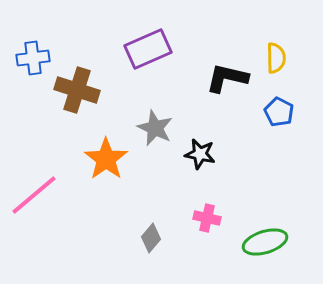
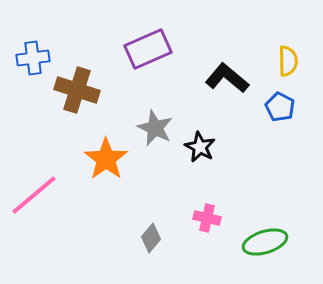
yellow semicircle: moved 12 px right, 3 px down
black L-shape: rotated 27 degrees clockwise
blue pentagon: moved 1 px right, 5 px up
black star: moved 7 px up; rotated 16 degrees clockwise
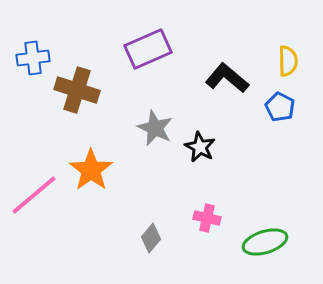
orange star: moved 15 px left, 11 px down
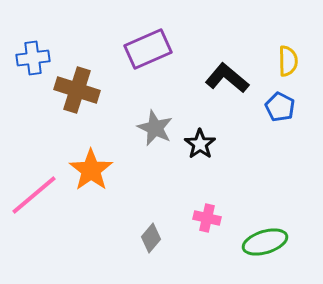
black star: moved 3 px up; rotated 8 degrees clockwise
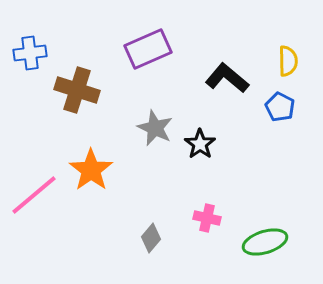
blue cross: moved 3 px left, 5 px up
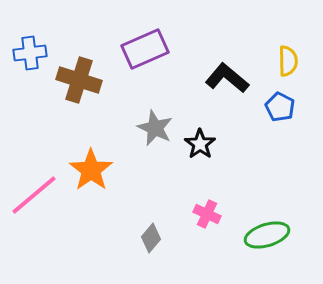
purple rectangle: moved 3 px left
brown cross: moved 2 px right, 10 px up
pink cross: moved 4 px up; rotated 12 degrees clockwise
green ellipse: moved 2 px right, 7 px up
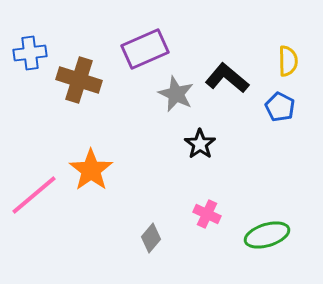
gray star: moved 21 px right, 34 px up
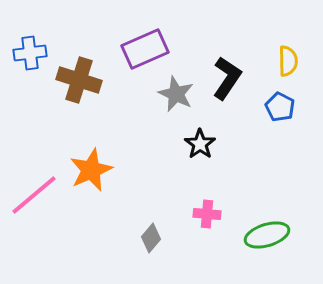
black L-shape: rotated 84 degrees clockwise
orange star: rotated 12 degrees clockwise
pink cross: rotated 20 degrees counterclockwise
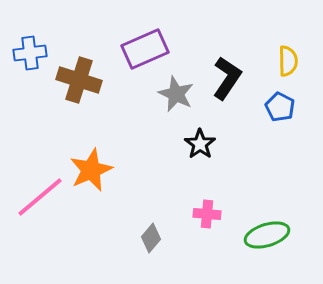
pink line: moved 6 px right, 2 px down
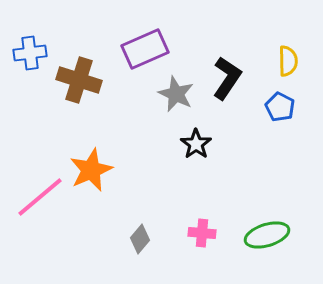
black star: moved 4 px left
pink cross: moved 5 px left, 19 px down
gray diamond: moved 11 px left, 1 px down
